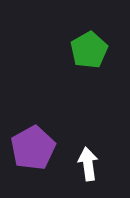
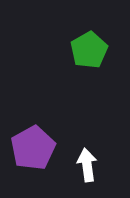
white arrow: moved 1 px left, 1 px down
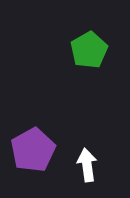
purple pentagon: moved 2 px down
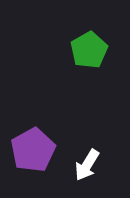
white arrow: rotated 140 degrees counterclockwise
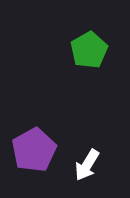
purple pentagon: moved 1 px right
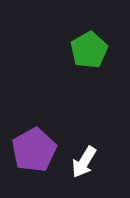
white arrow: moved 3 px left, 3 px up
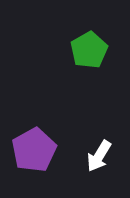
white arrow: moved 15 px right, 6 px up
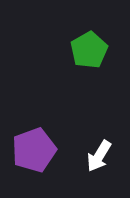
purple pentagon: rotated 9 degrees clockwise
